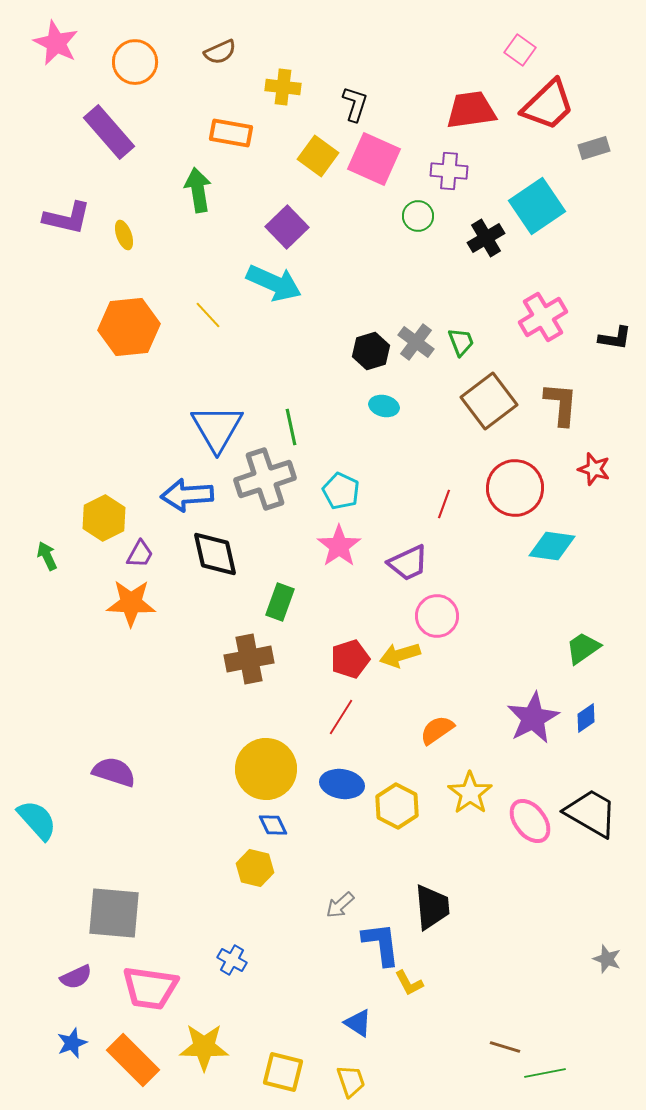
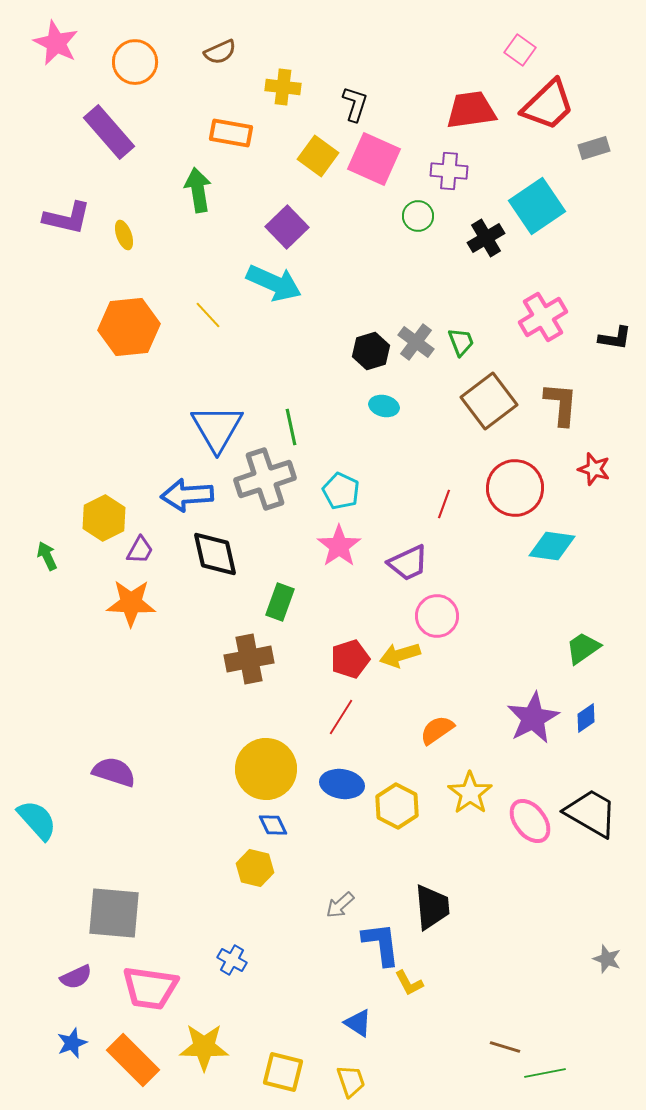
purple trapezoid at (140, 554): moved 4 px up
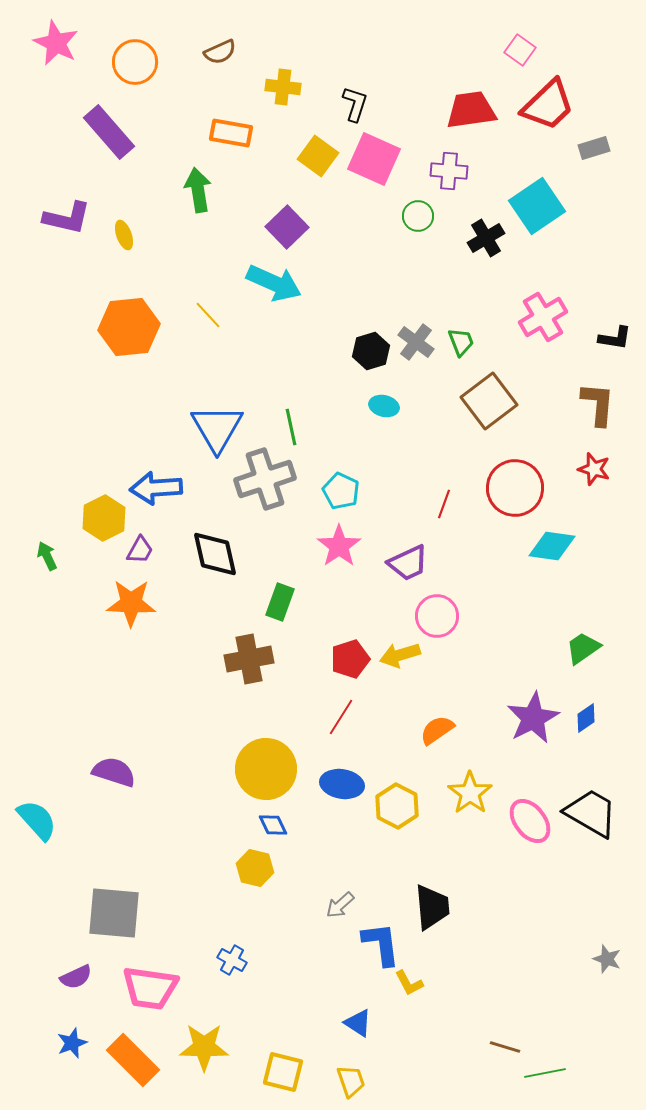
brown L-shape at (561, 404): moved 37 px right
blue arrow at (187, 495): moved 31 px left, 7 px up
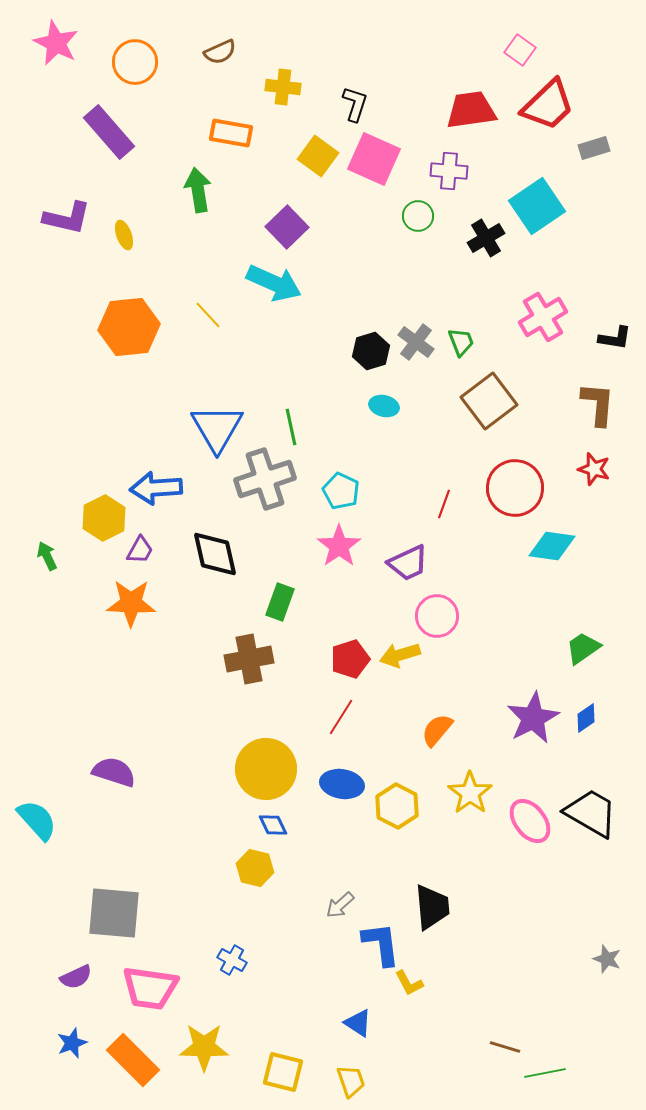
orange semicircle at (437, 730): rotated 15 degrees counterclockwise
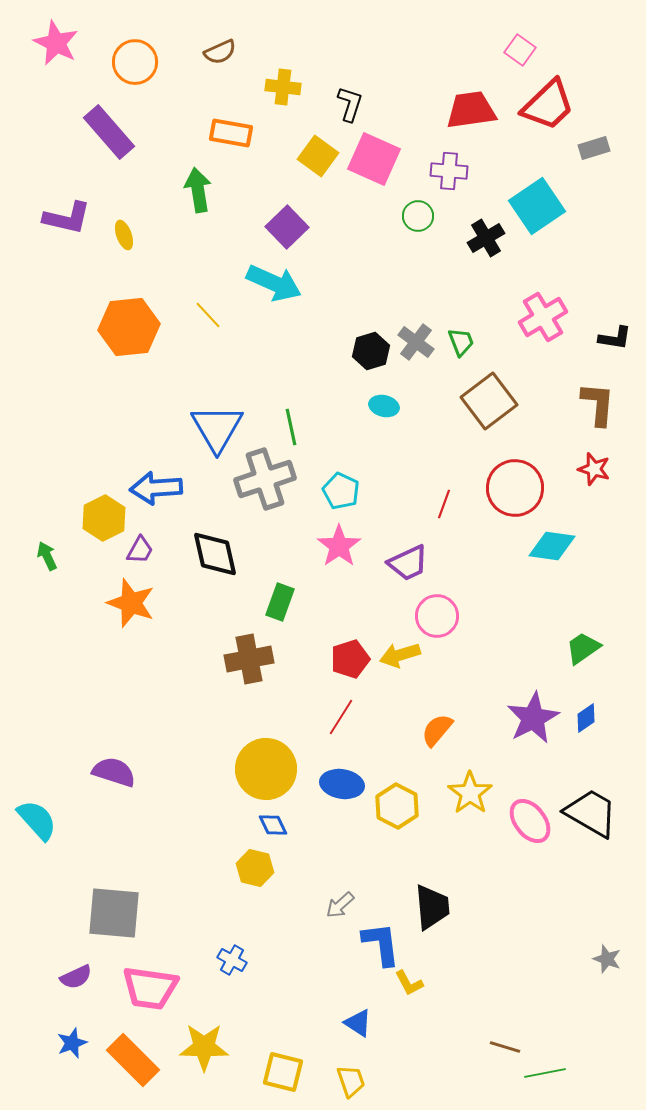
black L-shape at (355, 104): moved 5 px left
orange star at (131, 603): rotated 18 degrees clockwise
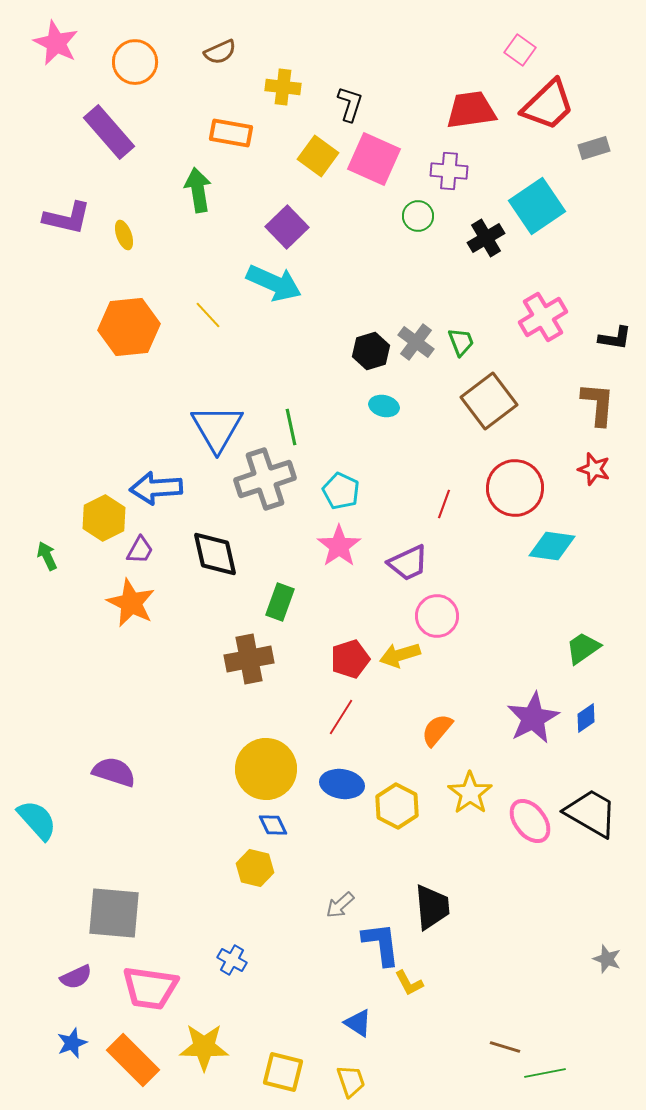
orange star at (131, 603): rotated 6 degrees clockwise
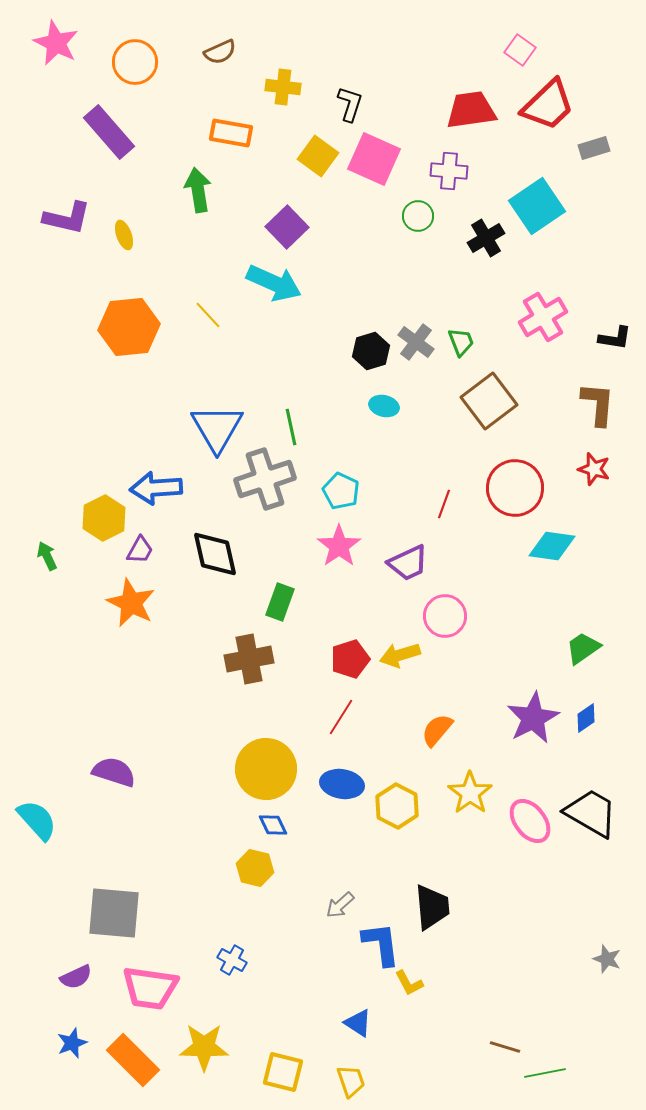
pink circle at (437, 616): moved 8 px right
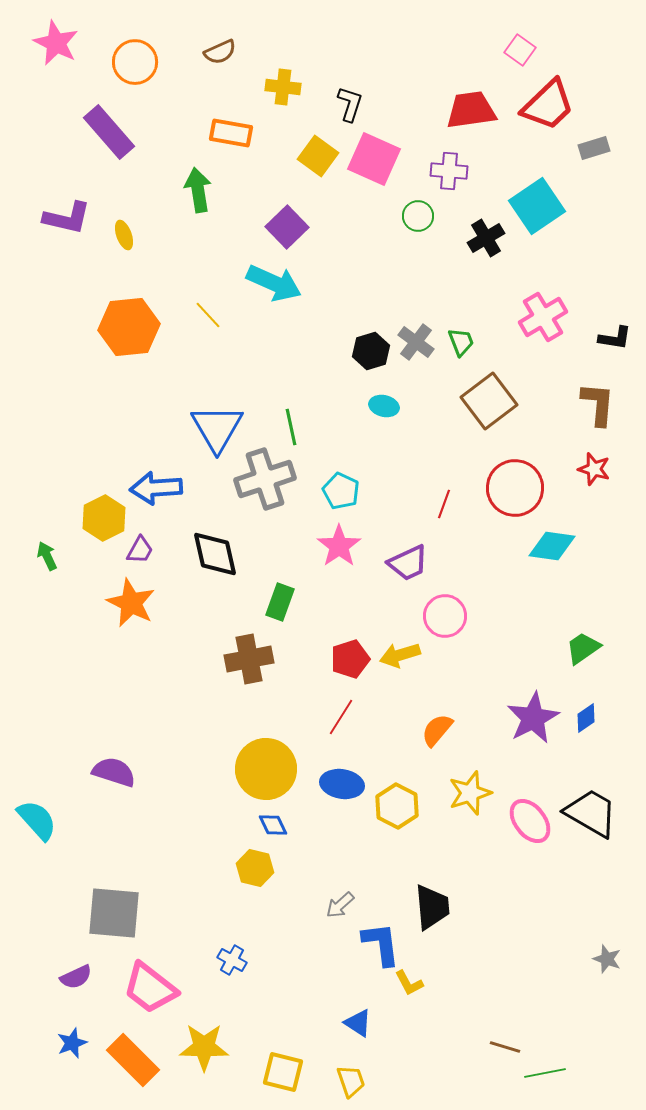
yellow star at (470, 793): rotated 18 degrees clockwise
pink trapezoid at (150, 988): rotated 30 degrees clockwise
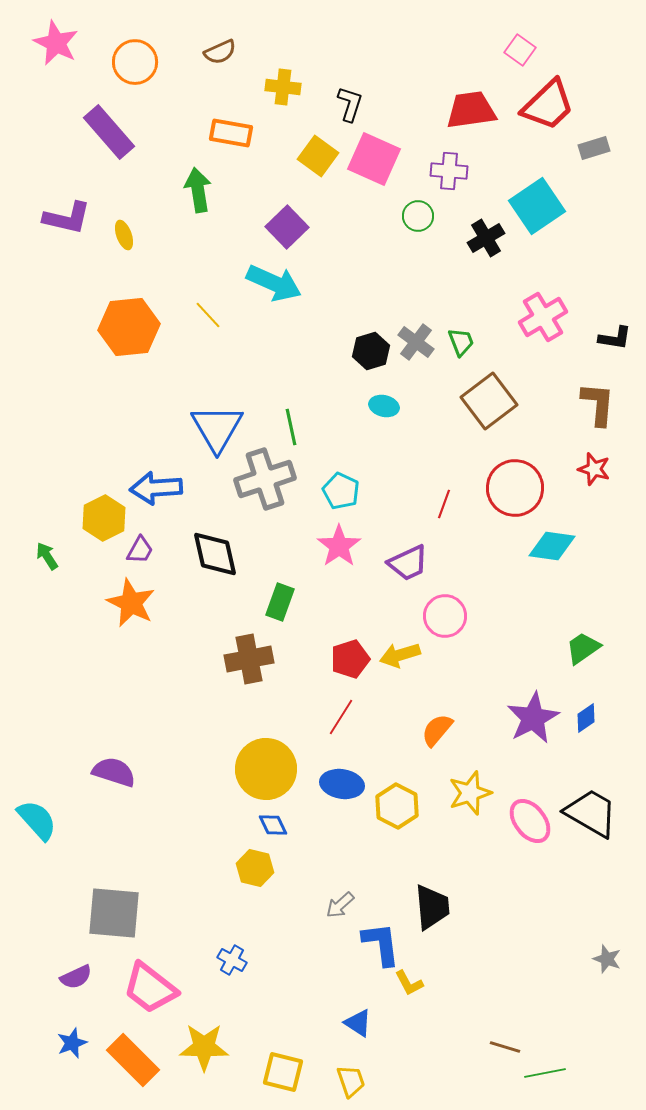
green arrow at (47, 556): rotated 8 degrees counterclockwise
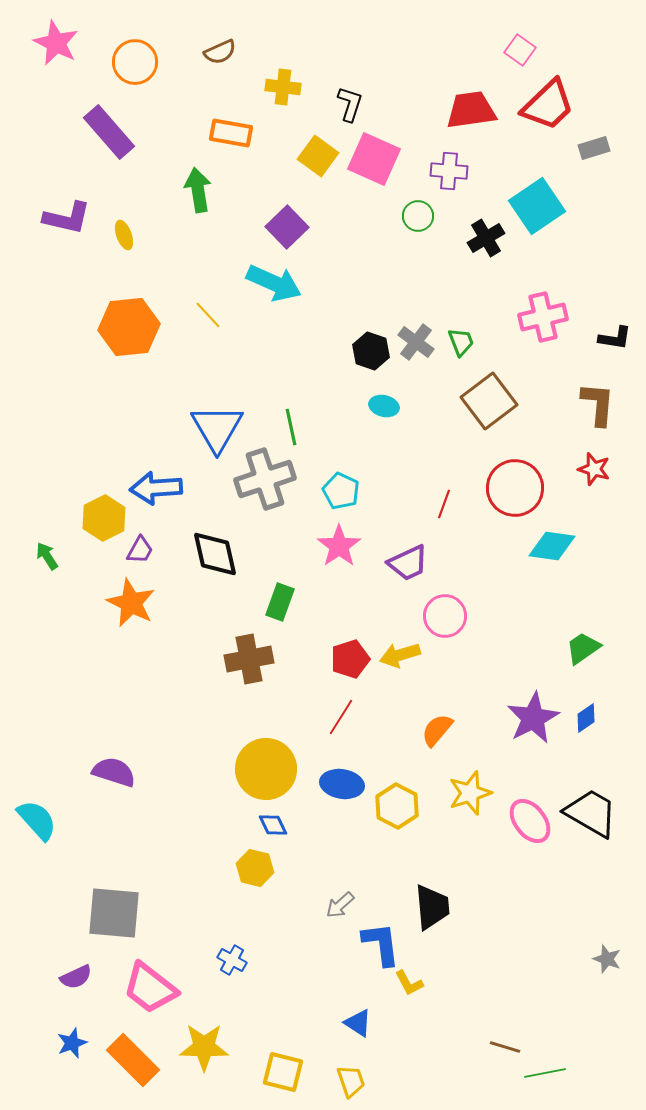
pink cross at (543, 317): rotated 18 degrees clockwise
black hexagon at (371, 351): rotated 24 degrees counterclockwise
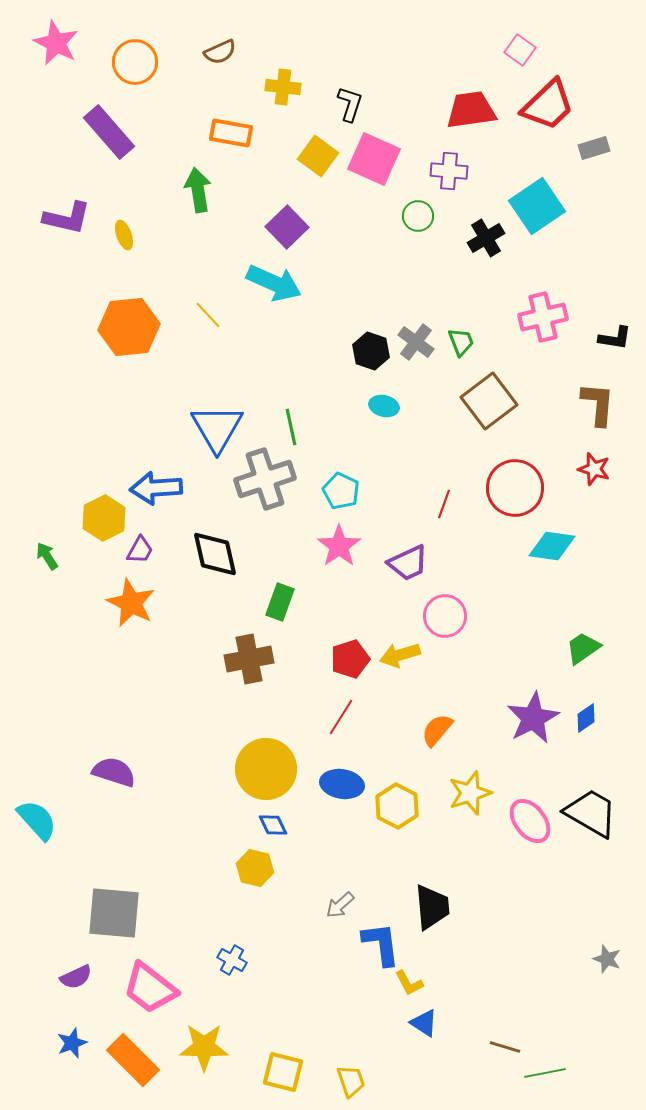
blue triangle at (358, 1023): moved 66 px right
